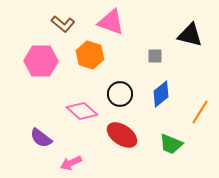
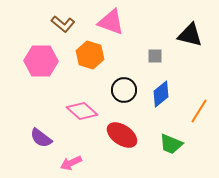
black circle: moved 4 px right, 4 px up
orange line: moved 1 px left, 1 px up
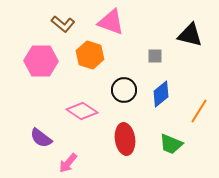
pink diamond: rotated 8 degrees counterclockwise
red ellipse: moved 3 px right, 4 px down; rotated 48 degrees clockwise
pink arrow: moved 3 px left; rotated 25 degrees counterclockwise
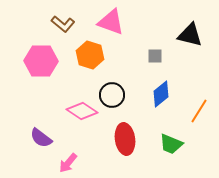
black circle: moved 12 px left, 5 px down
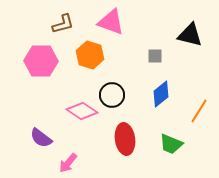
brown L-shape: rotated 55 degrees counterclockwise
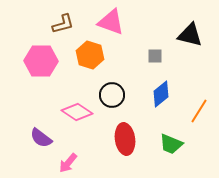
pink diamond: moved 5 px left, 1 px down
